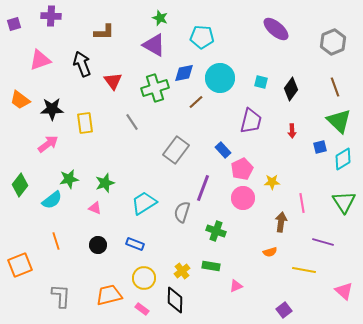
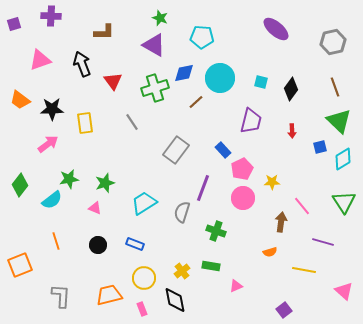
gray hexagon at (333, 42): rotated 10 degrees clockwise
pink line at (302, 203): moved 3 px down; rotated 30 degrees counterclockwise
black diamond at (175, 300): rotated 12 degrees counterclockwise
pink rectangle at (142, 309): rotated 32 degrees clockwise
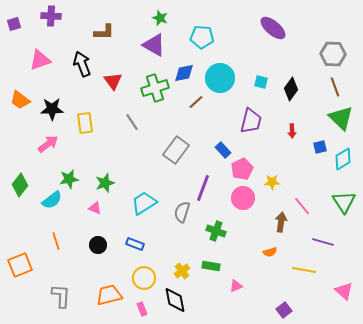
purple ellipse at (276, 29): moved 3 px left, 1 px up
gray hexagon at (333, 42): moved 12 px down; rotated 15 degrees clockwise
green triangle at (339, 121): moved 2 px right, 3 px up
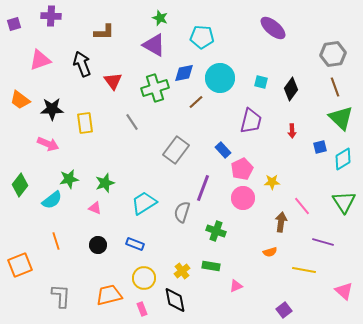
gray hexagon at (333, 54): rotated 10 degrees counterclockwise
pink arrow at (48, 144): rotated 60 degrees clockwise
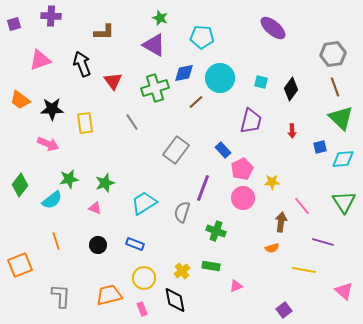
cyan diamond at (343, 159): rotated 25 degrees clockwise
orange semicircle at (270, 252): moved 2 px right, 4 px up
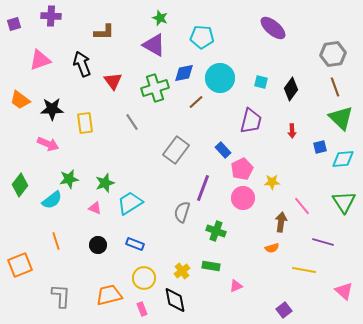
cyan trapezoid at (144, 203): moved 14 px left
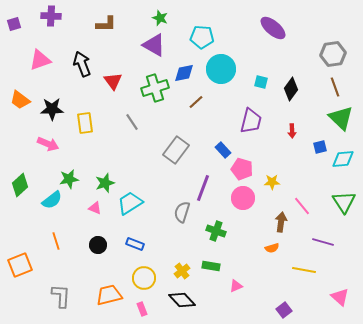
brown L-shape at (104, 32): moved 2 px right, 8 px up
cyan circle at (220, 78): moved 1 px right, 9 px up
pink pentagon at (242, 169): rotated 30 degrees counterclockwise
green diamond at (20, 185): rotated 10 degrees clockwise
pink triangle at (344, 291): moved 4 px left, 6 px down
black diamond at (175, 300): moved 7 px right; rotated 32 degrees counterclockwise
